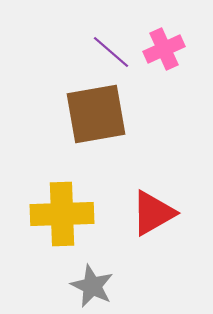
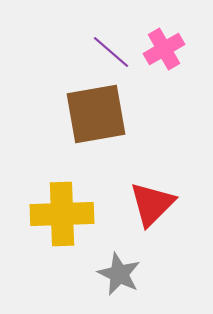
pink cross: rotated 6 degrees counterclockwise
red triangle: moved 1 px left, 9 px up; rotated 15 degrees counterclockwise
gray star: moved 27 px right, 12 px up
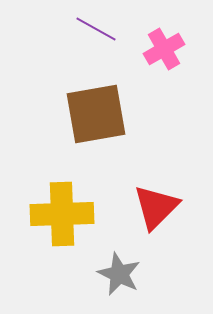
purple line: moved 15 px left, 23 px up; rotated 12 degrees counterclockwise
red triangle: moved 4 px right, 3 px down
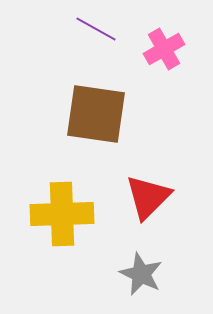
brown square: rotated 18 degrees clockwise
red triangle: moved 8 px left, 10 px up
gray star: moved 22 px right
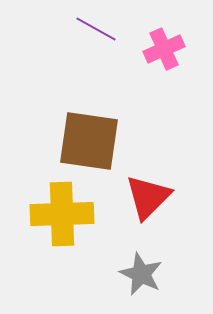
pink cross: rotated 6 degrees clockwise
brown square: moved 7 px left, 27 px down
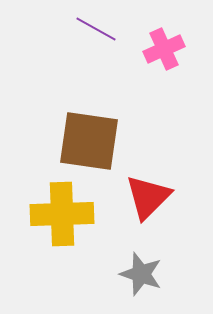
gray star: rotated 6 degrees counterclockwise
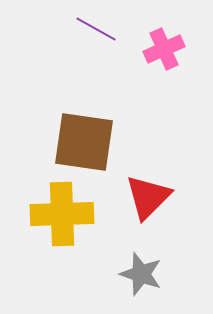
brown square: moved 5 px left, 1 px down
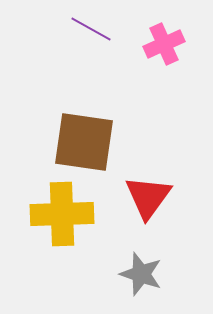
purple line: moved 5 px left
pink cross: moved 5 px up
red triangle: rotated 9 degrees counterclockwise
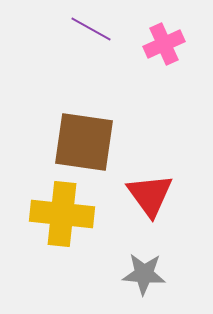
red triangle: moved 2 px right, 2 px up; rotated 12 degrees counterclockwise
yellow cross: rotated 8 degrees clockwise
gray star: moved 3 px right; rotated 15 degrees counterclockwise
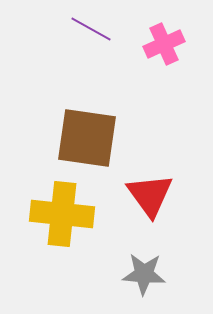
brown square: moved 3 px right, 4 px up
